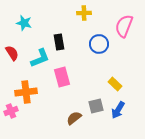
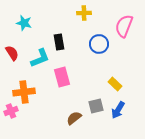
orange cross: moved 2 px left
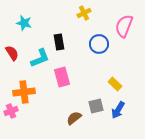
yellow cross: rotated 24 degrees counterclockwise
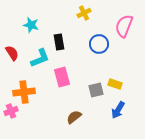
cyan star: moved 7 px right, 2 px down
yellow rectangle: rotated 24 degrees counterclockwise
gray square: moved 16 px up
brown semicircle: moved 1 px up
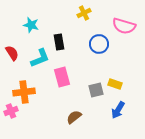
pink semicircle: rotated 95 degrees counterclockwise
